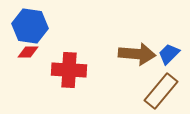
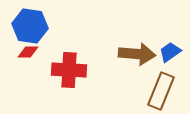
blue trapezoid: moved 1 px right, 2 px up; rotated 10 degrees clockwise
brown rectangle: rotated 18 degrees counterclockwise
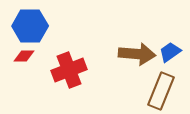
blue hexagon: rotated 8 degrees counterclockwise
red diamond: moved 4 px left, 4 px down
red cross: rotated 24 degrees counterclockwise
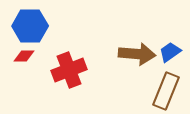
brown rectangle: moved 5 px right
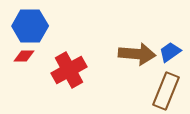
red cross: rotated 8 degrees counterclockwise
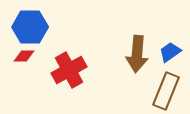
blue hexagon: moved 1 px down
brown arrow: rotated 90 degrees clockwise
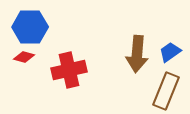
red diamond: moved 1 px down; rotated 15 degrees clockwise
red cross: rotated 16 degrees clockwise
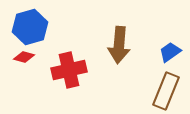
blue hexagon: rotated 16 degrees counterclockwise
brown arrow: moved 18 px left, 9 px up
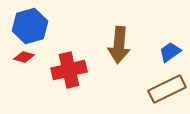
blue hexagon: moved 1 px up
brown rectangle: moved 1 px right, 2 px up; rotated 42 degrees clockwise
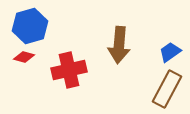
brown rectangle: rotated 36 degrees counterclockwise
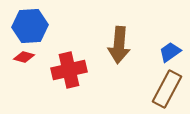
blue hexagon: rotated 12 degrees clockwise
